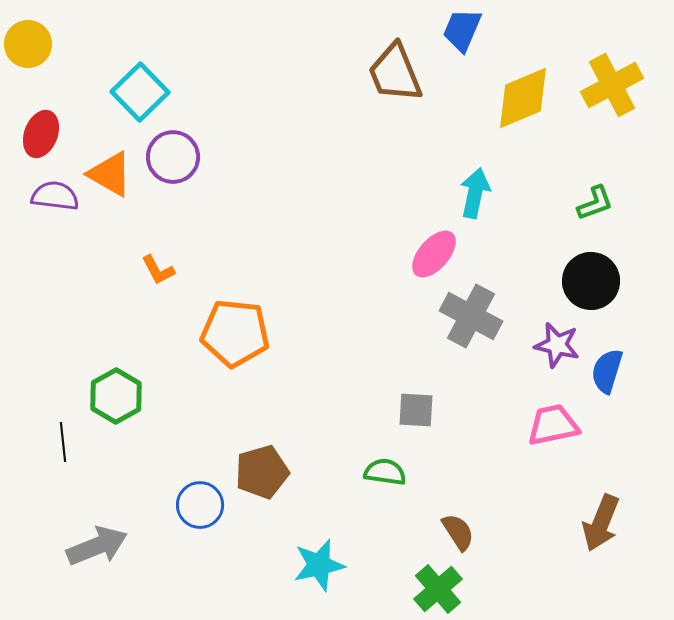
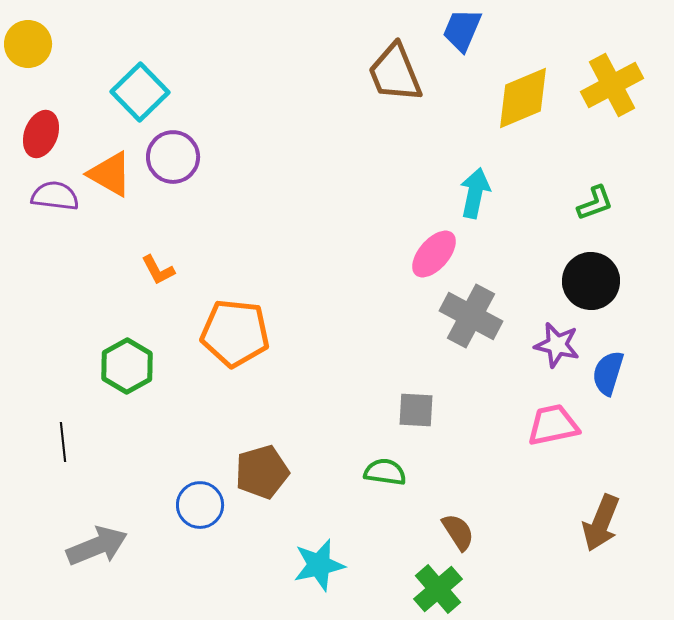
blue semicircle: moved 1 px right, 2 px down
green hexagon: moved 11 px right, 30 px up
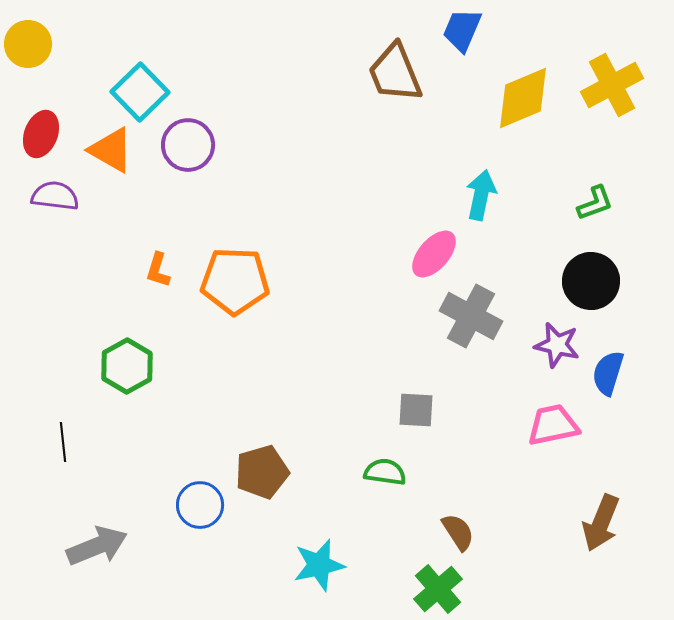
purple circle: moved 15 px right, 12 px up
orange triangle: moved 1 px right, 24 px up
cyan arrow: moved 6 px right, 2 px down
orange L-shape: rotated 45 degrees clockwise
orange pentagon: moved 52 px up; rotated 4 degrees counterclockwise
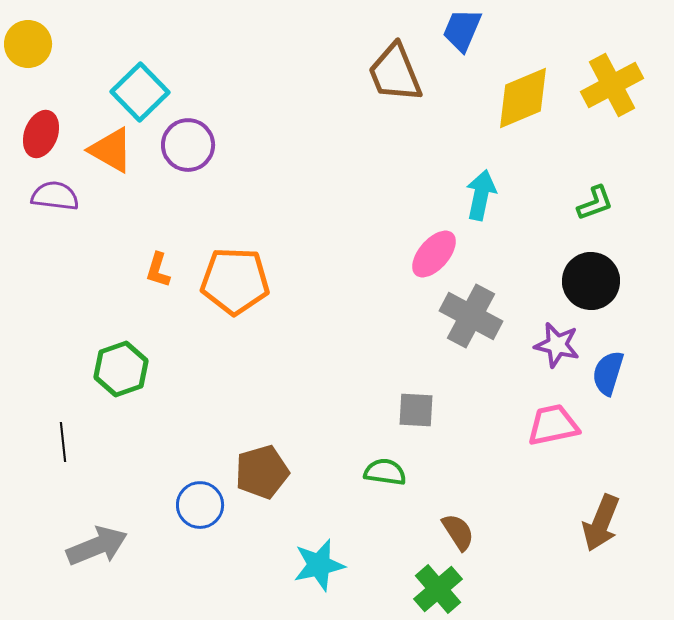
green hexagon: moved 6 px left, 3 px down; rotated 10 degrees clockwise
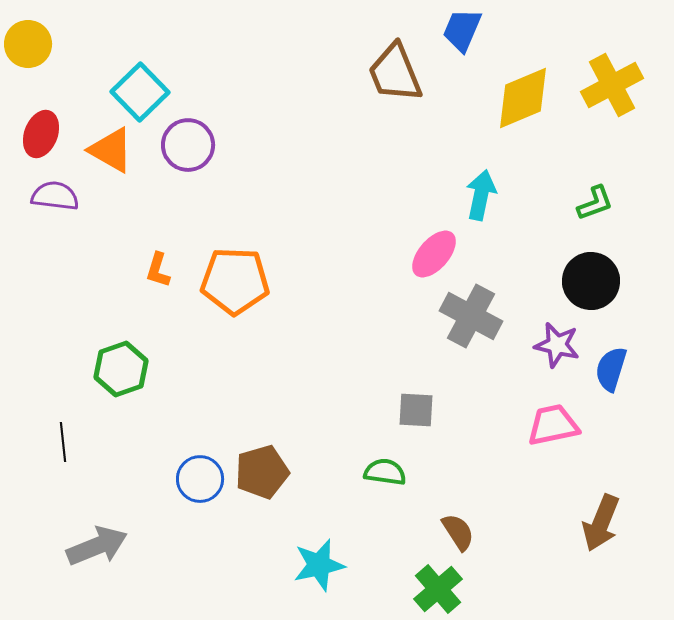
blue semicircle: moved 3 px right, 4 px up
blue circle: moved 26 px up
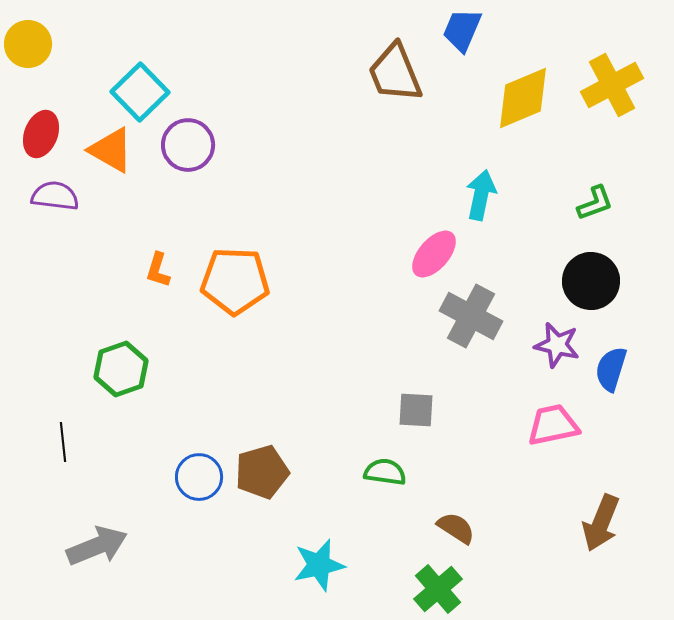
blue circle: moved 1 px left, 2 px up
brown semicircle: moved 2 px left, 4 px up; rotated 24 degrees counterclockwise
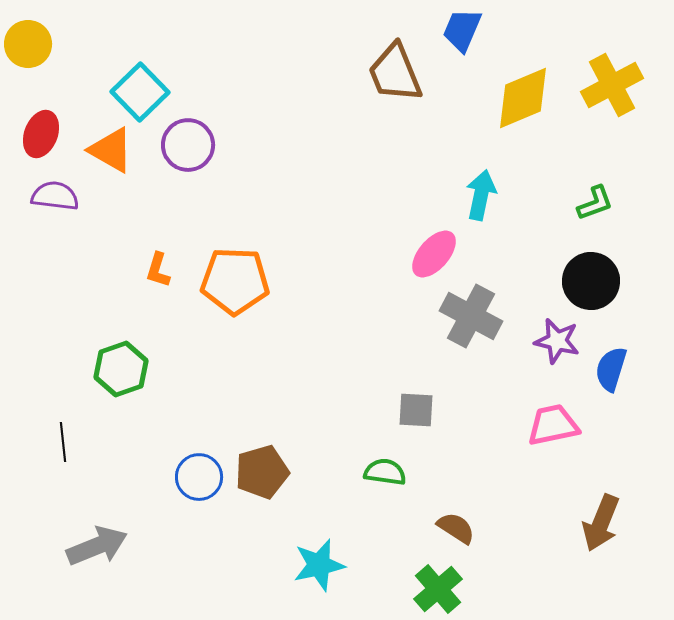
purple star: moved 4 px up
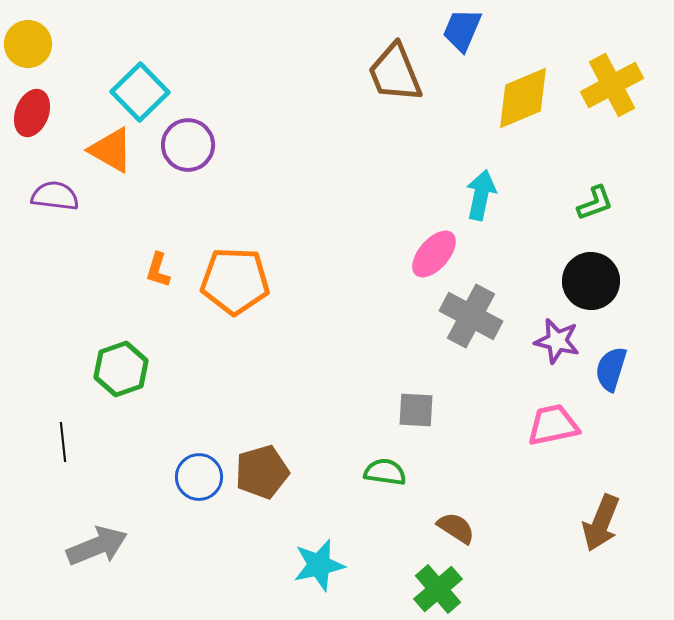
red ellipse: moved 9 px left, 21 px up
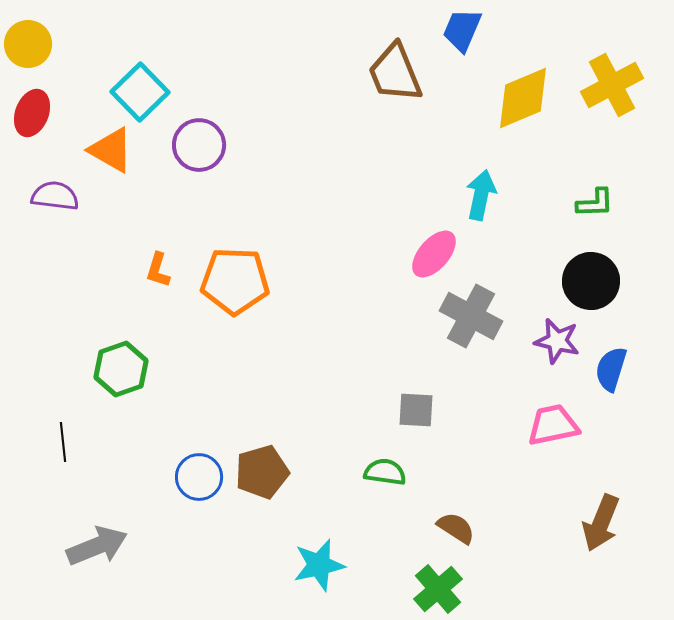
purple circle: moved 11 px right
green L-shape: rotated 18 degrees clockwise
